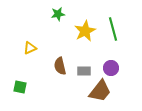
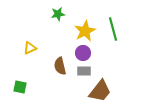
purple circle: moved 28 px left, 15 px up
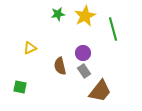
yellow star: moved 15 px up
gray rectangle: rotated 56 degrees clockwise
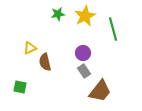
brown semicircle: moved 15 px left, 4 px up
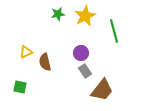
green line: moved 1 px right, 2 px down
yellow triangle: moved 4 px left, 4 px down
purple circle: moved 2 px left
gray rectangle: moved 1 px right
brown trapezoid: moved 2 px right, 1 px up
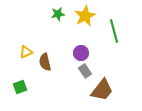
green square: rotated 32 degrees counterclockwise
